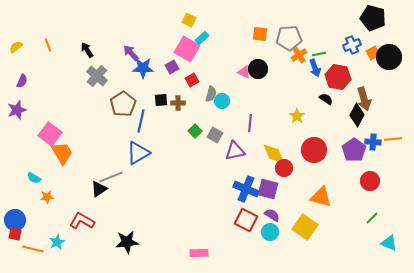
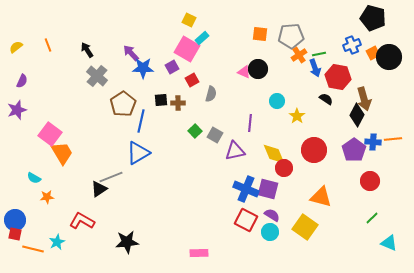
gray pentagon at (289, 38): moved 2 px right, 2 px up
cyan circle at (222, 101): moved 55 px right
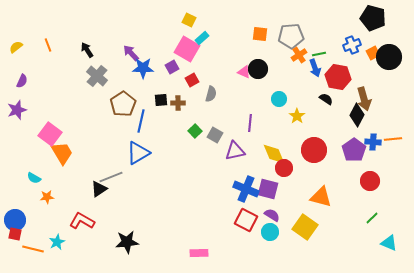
cyan circle at (277, 101): moved 2 px right, 2 px up
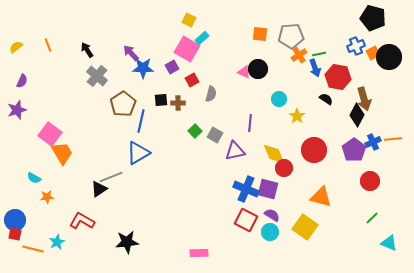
blue cross at (352, 45): moved 4 px right, 1 px down
blue cross at (373, 142): rotated 28 degrees counterclockwise
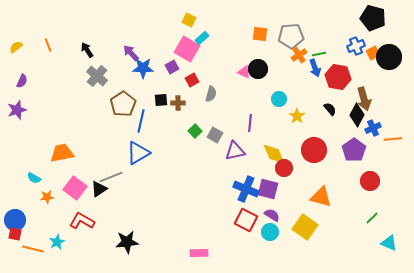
black semicircle at (326, 99): moved 4 px right, 10 px down; rotated 16 degrees clockwise
pink square at (50, 134): moved 25 px right, 54 px down
blue cross at (373, 142): moved 14 px up
orange trapezoid at (62, 153): rotated 70 degrees counterclockwise
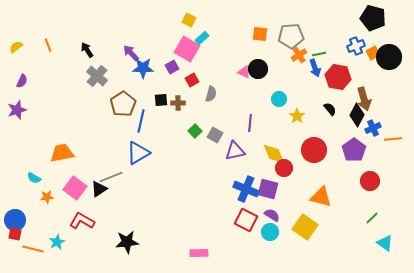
cyan triangle at (389, 243): moved 4 px left; rotated 12 degrees clockwise
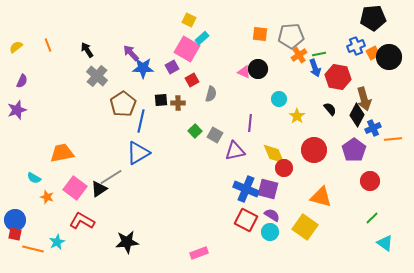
black pentagon at (373, 18): rotated 20 degrees counterclockwise
gray line at (111, 177): rotated 10 degrees counterclockwise
orange star at (47, 197): rotated 24 degrees clockwise
pink rectangle at (199, 253): rotated 18 degrees counterclockwise
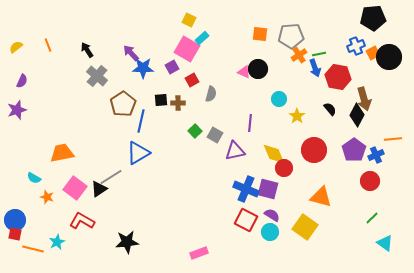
blue cross at (373, 128): moved 3 px right, 27 px down
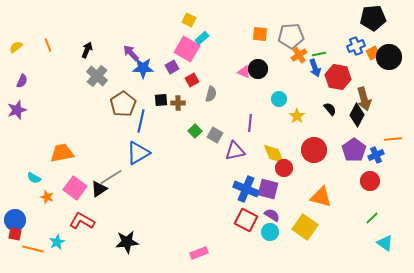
black arrow at (87, 50): rotated 56 degrees clockwise
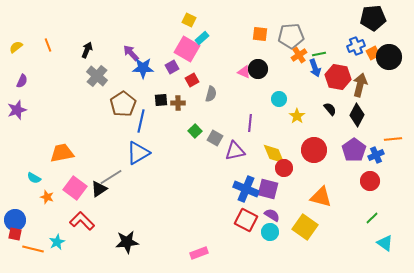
brown arrow at (364, 99): moved 4 px left, 14 px up; rotated 150 degrees counterclockwise
gray square at (215, 135): moved 3 px down
red L-shape at (82, 221): rotated 15 degrees clockwise
